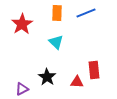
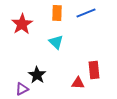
black star: moved 10 px left, 2 px up
red triangle: moved 1 px right, 1 px down
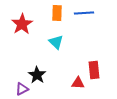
blue line: moved 2 px left; rotated 18 degrees clockwise
